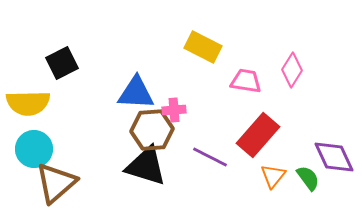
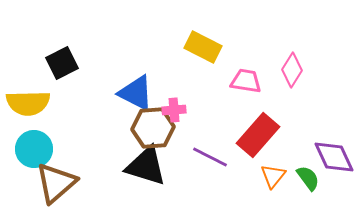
blue triangle: rotated 24 degrees clockwise
brown hexagon: moved 1 px right, 2 px up
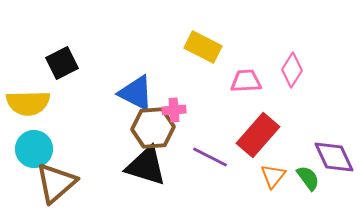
pink trapezoid: rotated 12 degrees counterclockwise
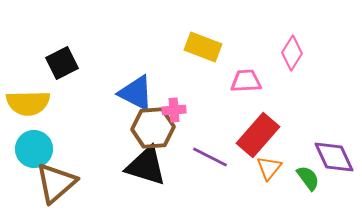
yellow rectangle: rotated 6 degrees counterclockwise
pink diamond: moved 17 px up
orange triangle: moved 4 px left, 8 px up
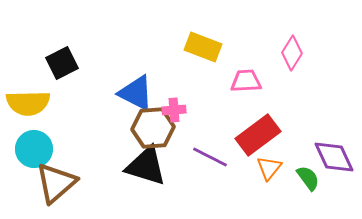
red rectangle: rotated 12 degrees clockwise
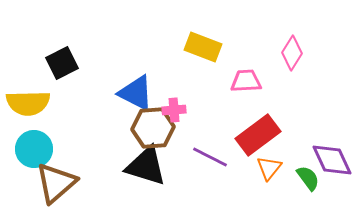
purple diamond: moved 2 px left, 3 px down
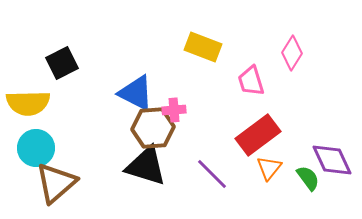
pink trapezoid: moved 5 px right; rotated 104 degrees counterclockwise
cyan circle: moved 2 px right, 1 px up
purple line: moved 2 px right, 17 px down; rotated 18 degrees clockwise
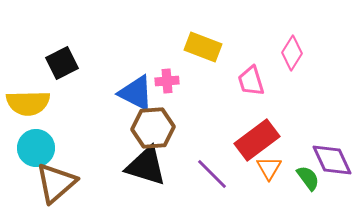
pink cross: moved 7 px left, 29 px up
red rectangle: moved 1 px left, 5 px down
orange triangle: rotated 8 degrees counterclockwise
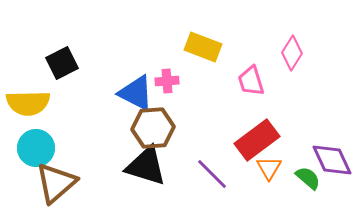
green semicircle: rotated 12 degrees counterclockwise
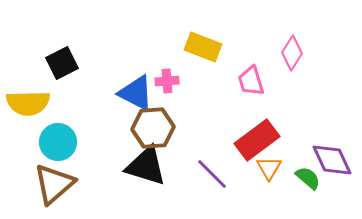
cyan circle: moved 22 px right, 6 px up
brown triangle: moved 2 px left, 1 px down
